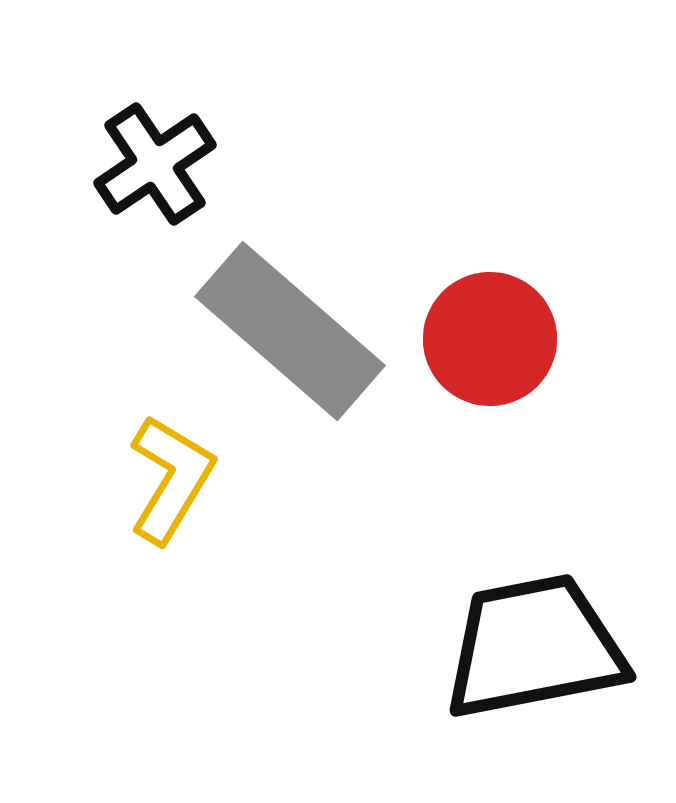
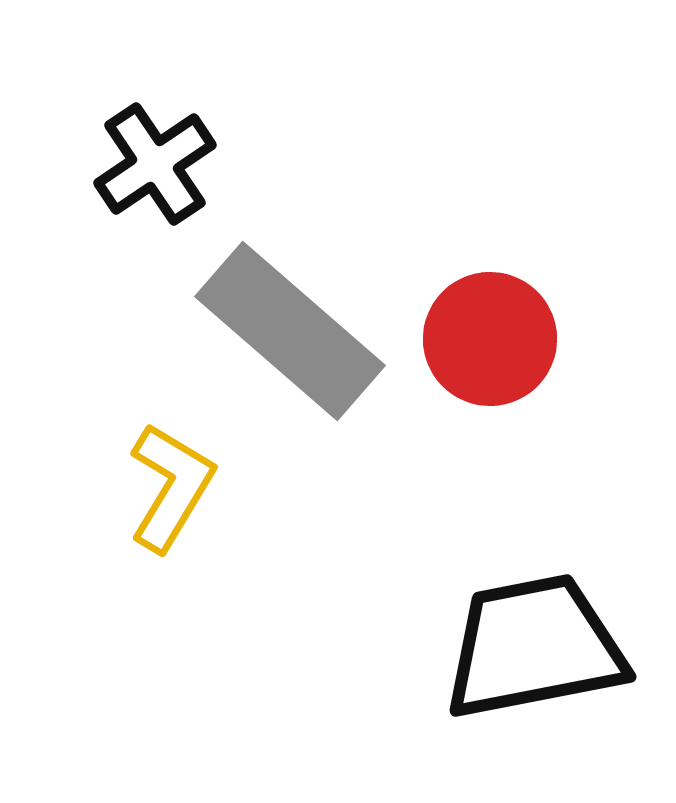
yellow L-shape: moved 8 px down
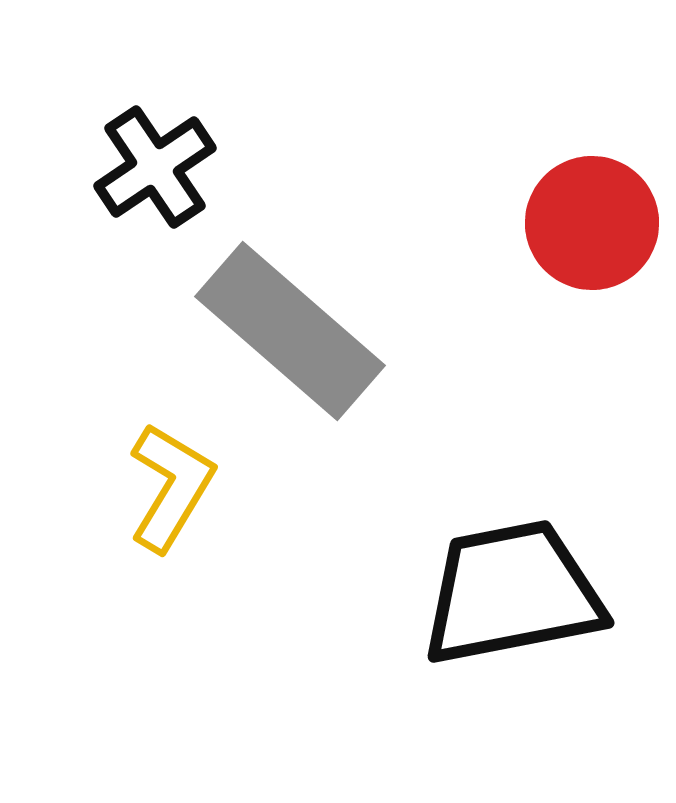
black cross: moved 3 px down
red circle: moved 102 px right, 116 px up
black trapezoid: moved 22 px left, 54 px up
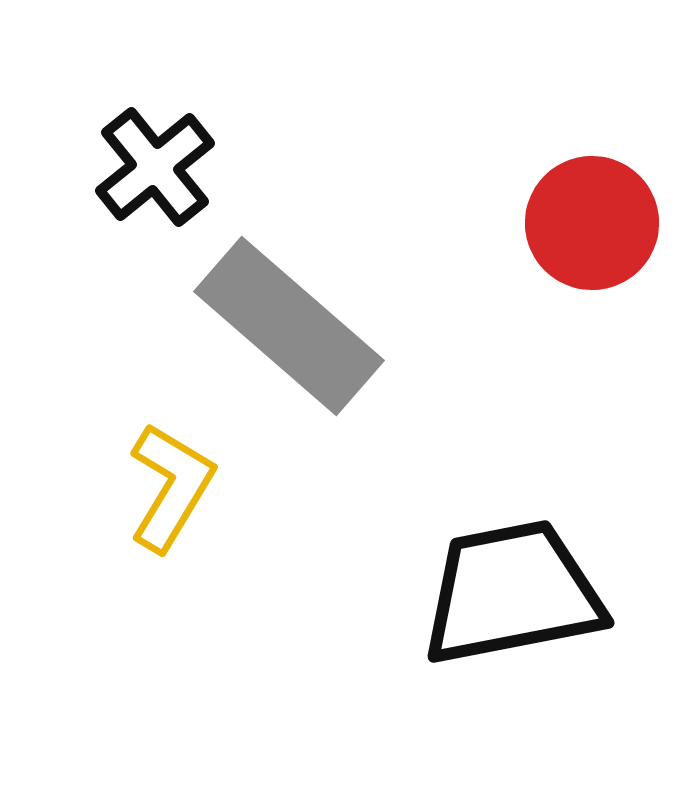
black cross: rotated 5 degrees counterclockwise
gray rectangle: moved 1 px left, 5 px up
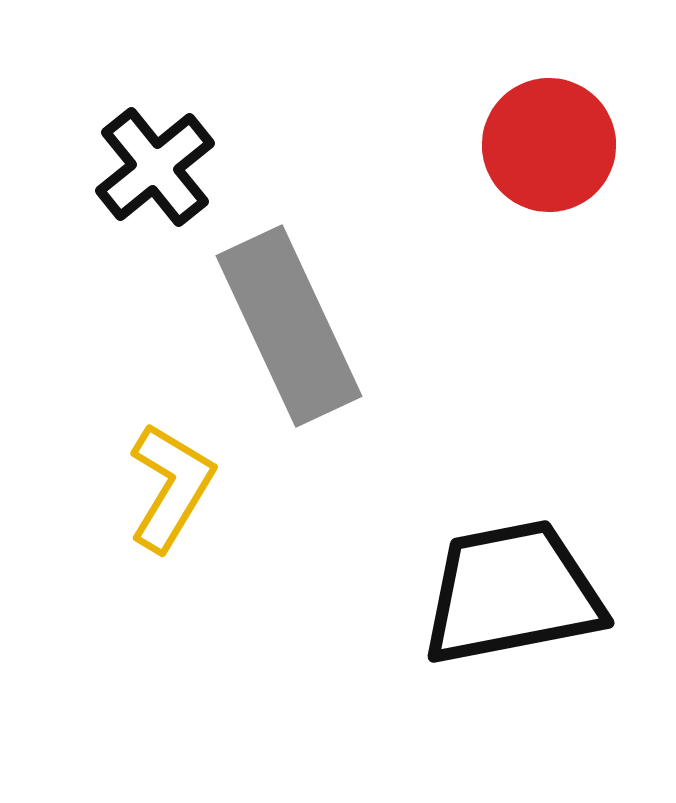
red circle: moved 43 px left, 78 px up
gray rectangle: rotated 24 degrees clockwise
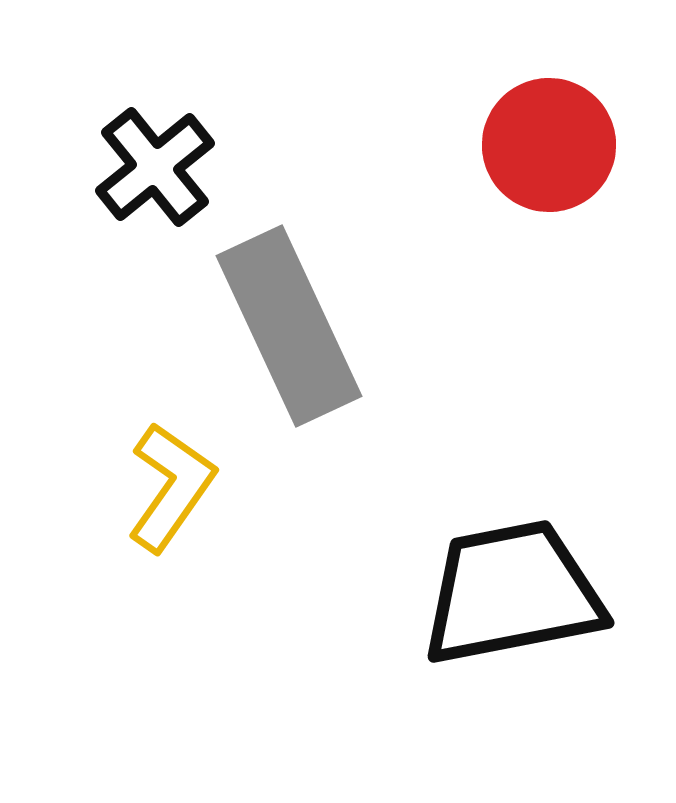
yellow L-shape: rotated 4 degrees clockwise
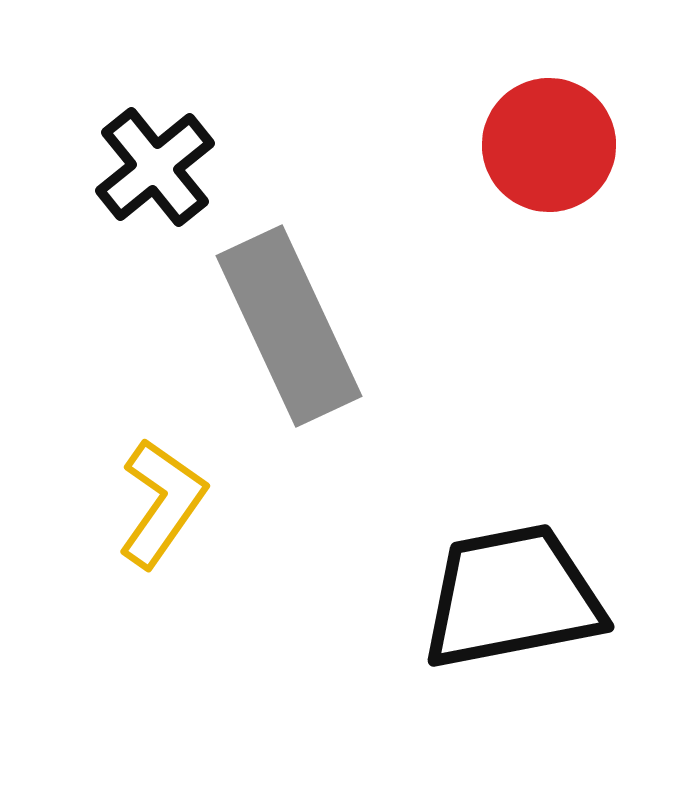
yellow L-shape: moved 9 px left, 16 px down
black trapezoid: moved 4 px down
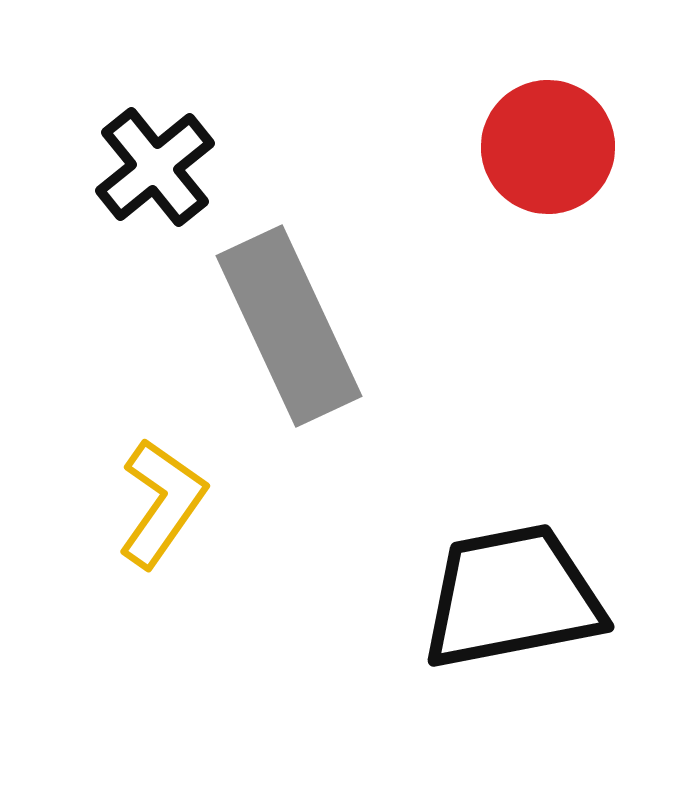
red circle: moved 1 px left, 2 px down
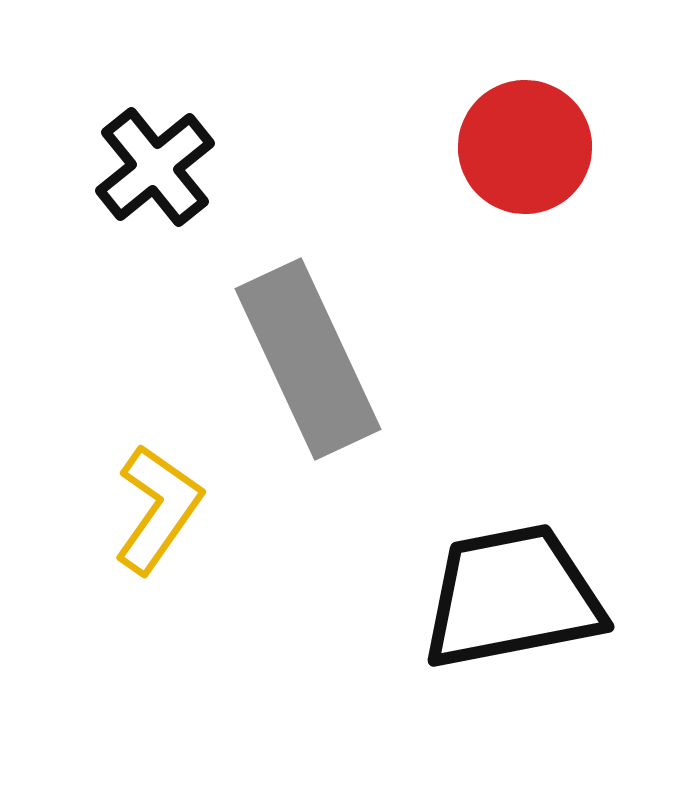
red circle: moved 23 px left
gray rectangle: moved 19 px right, 33 px down
yellow L-shape: moved 4 px left, 6 px down
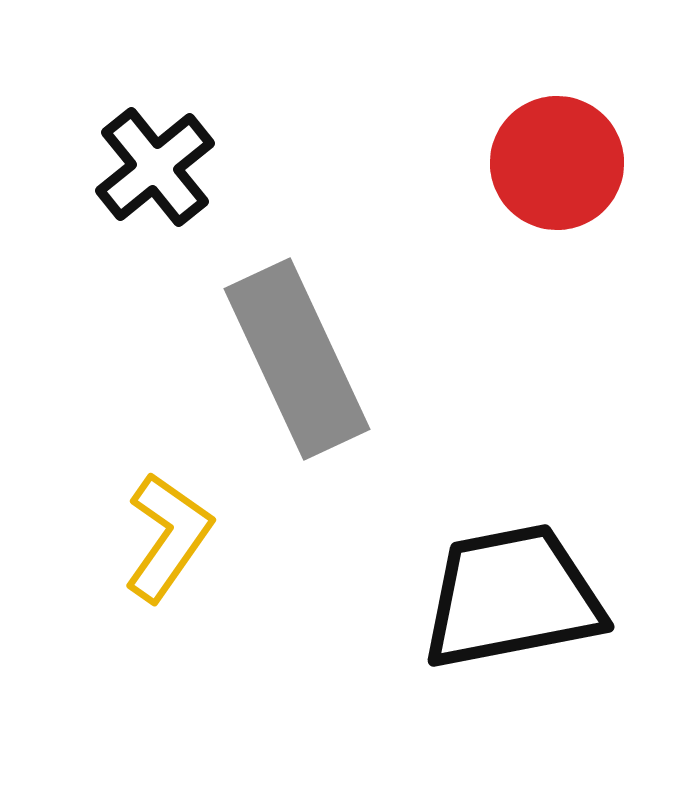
red circle: moved 32 px right, 16 px down
gray rectangle: moved 11 px left
yellow L-shape: moved 10 px right, 28 px down
